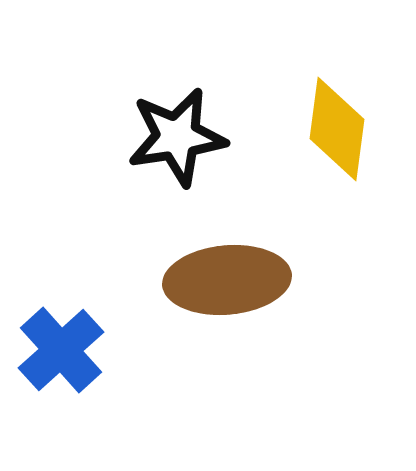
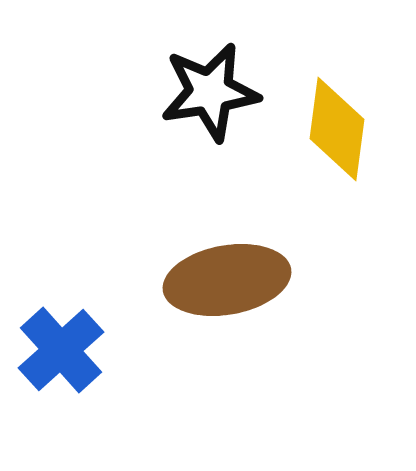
black star: moved 33 px right, 45 px up
brown ellipse: rotated 5 degrees counterclockwise
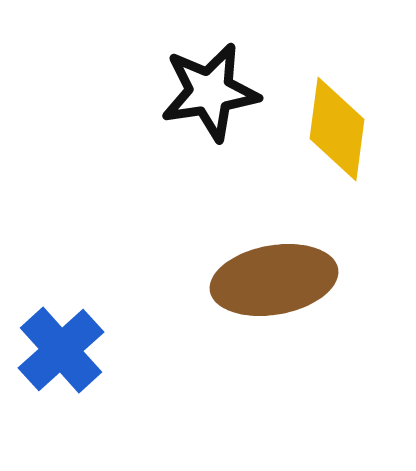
brown ellipse: moved 47 px right
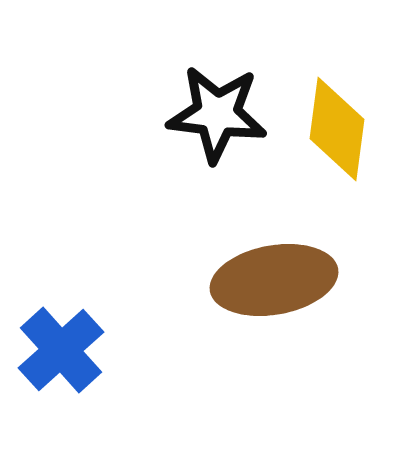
black star: moved 7 px right, 22 px down; rotated 16 degrees clockwise
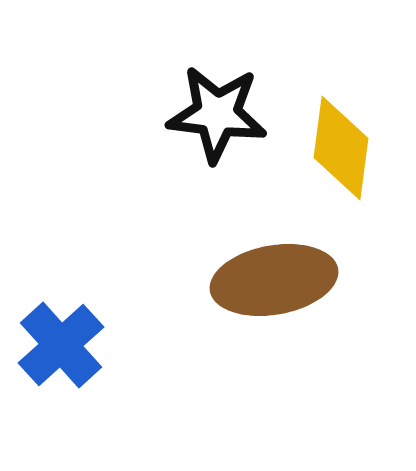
yellow diamond: moved 4 px right, 19 px down
blue cross: moved 5 px up
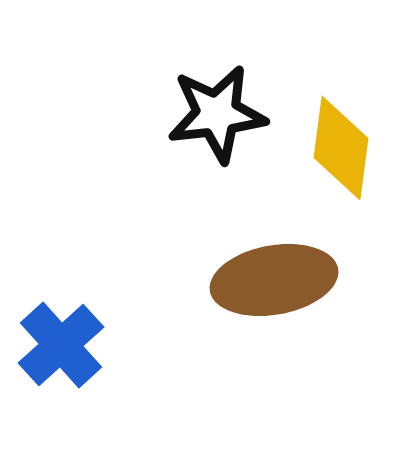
black star: rotated 14 degrees counterclockwise
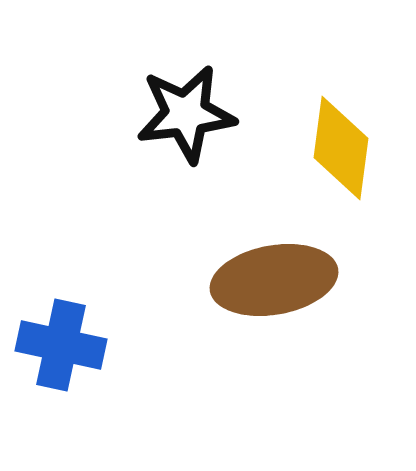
black star: moved 31 px left
blue cross: rotated 36 degrees counterclockwise
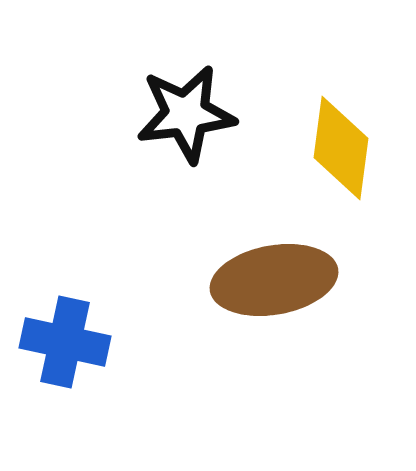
blue cross: moved 4 px right, 3 px up
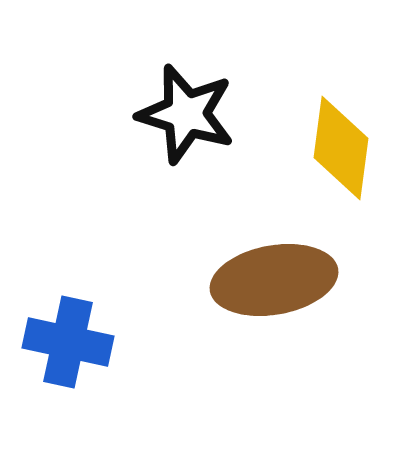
black star: rotated 24 degrees clockwise
blue cross: moved 3 px right
